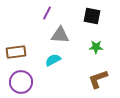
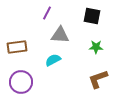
brown rectangle: moved 1 px right, 5 px up
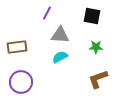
cyan semicircle: moved 7 px right, 3 px up
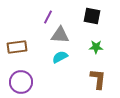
purple line: moved 1 px right, 4 px down
brown L-shape: rotated 115 degrees clockwise
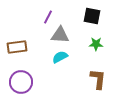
green star: moved 3 px up
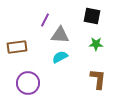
purple line: moved 3 px left, 3 px down
purple circle: moved 7 px right, 1 px down
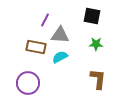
brown rectangle: moved 19 px right; rotated 18 degrees clockwise
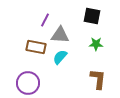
cyan semicircle: rotated 21 degrees counterclockwise
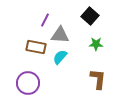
black square: moved 2 px left; rotated 30 degrees clockwise
